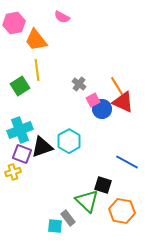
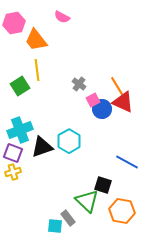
purple square: moved 9 px left, 1 px up
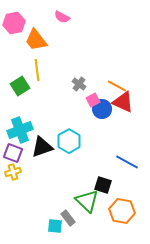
orange line: rotated 30 degrees counterclockwise
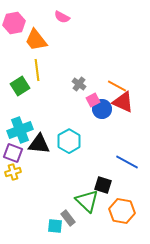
black triangle: moved 3 px left, 3 px up; rotated 25 degrees clockwise
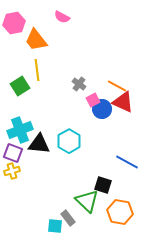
yellow cross: moved 1 px left, 1 px up
orange hexagon: moved 2 px left, 1 px down
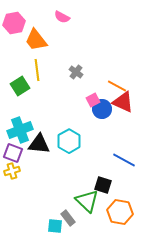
gray cross: moved 3 px left, 12 px up
blue line: moved 3 px left, 2 px up
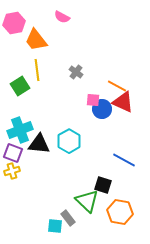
pink square: rotated 32 degrees clockwise
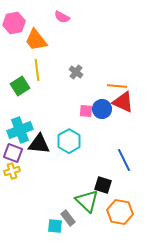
orange line: rotated 24 degrees counterclockwise
pink square: moved 7 px left, 11 px down
blue line: rotated 35 degrees clockwise
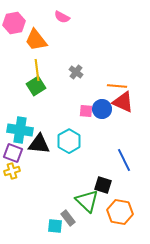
green square: moved 16 px right
cyan cross: rotated 30 degrees clockwise
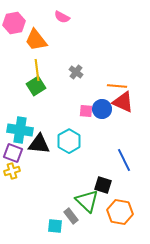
gray rectangle: moved 3 px right, 2 px up
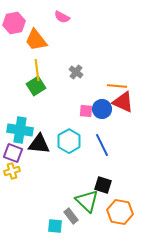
blue line: moved 22 px left, 15 px up
